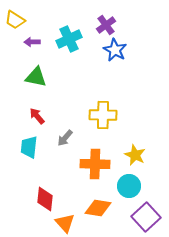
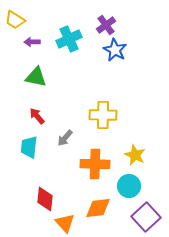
orange diamond: rotated 16 degrees counterclockwise
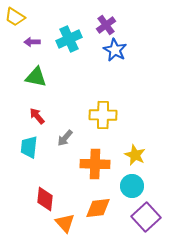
yellow trapezoid: moved 3 px up
cyan circle: moved 3 px right
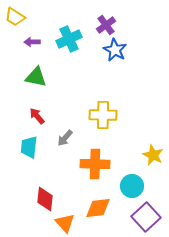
yellow star: moved 18 px right
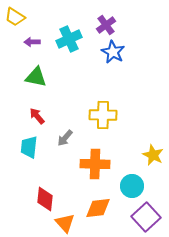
blue star: moved 2 px left, 2 px down
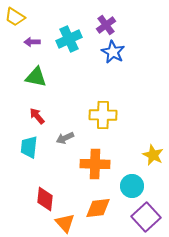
gray arrow: rotated 24 degrees clockwise
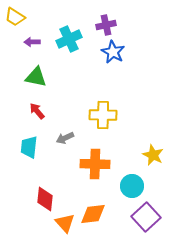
purple cross: rotated 24 degrees clockwise
red arrow: moved 5 px up
orange diamond: moved 5 px left, 6 px down
